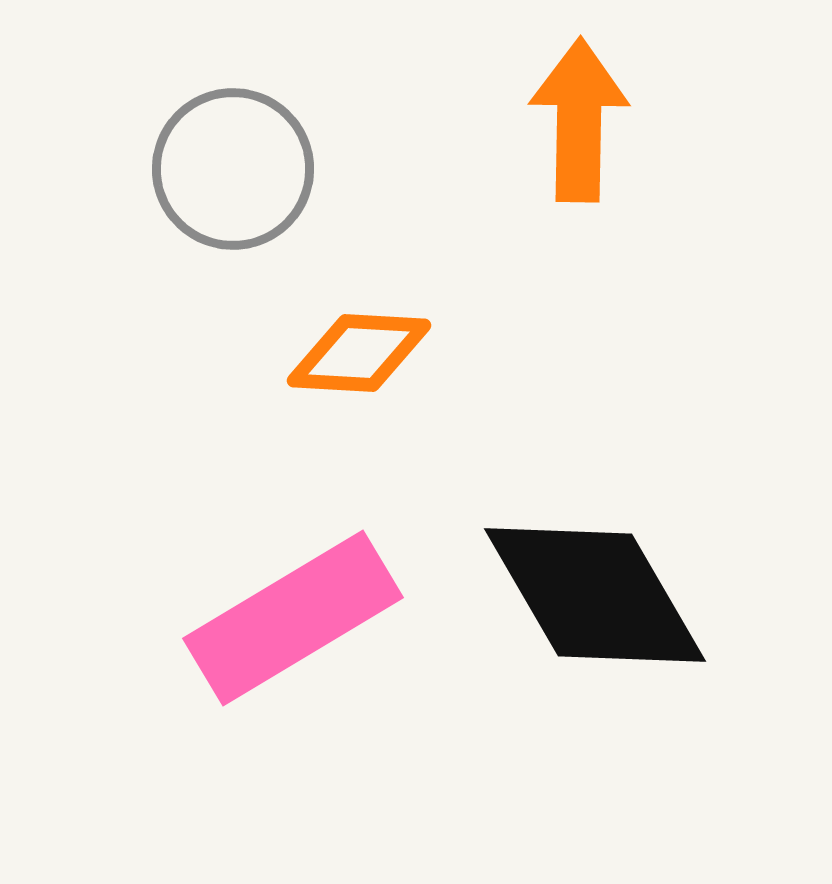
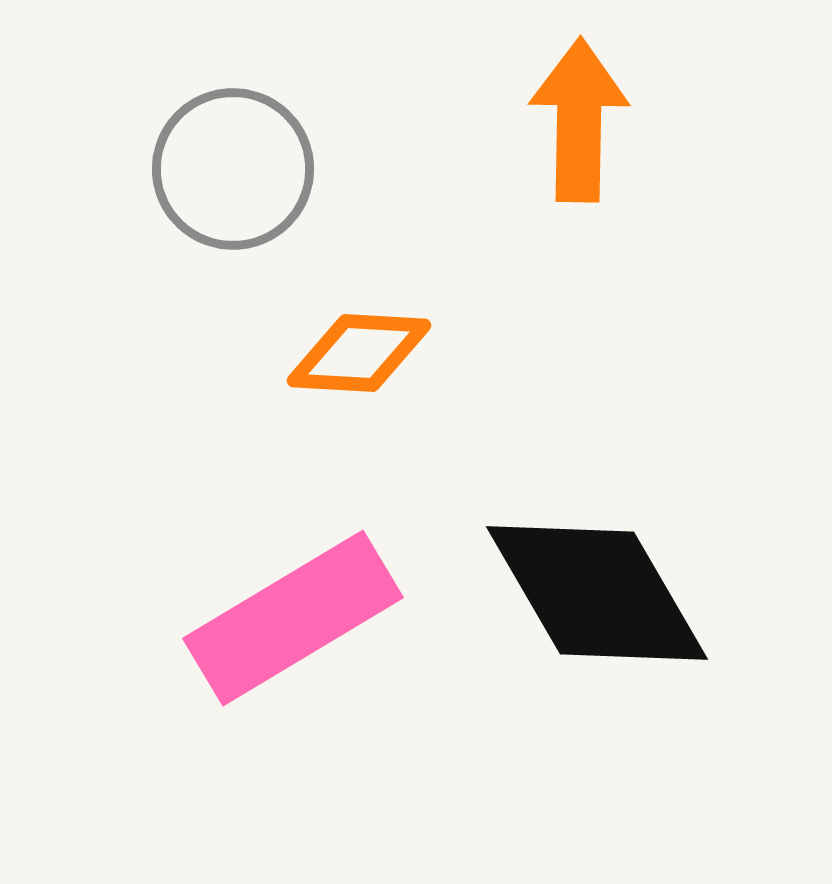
black diamond: moved 2 px right, 2 px up
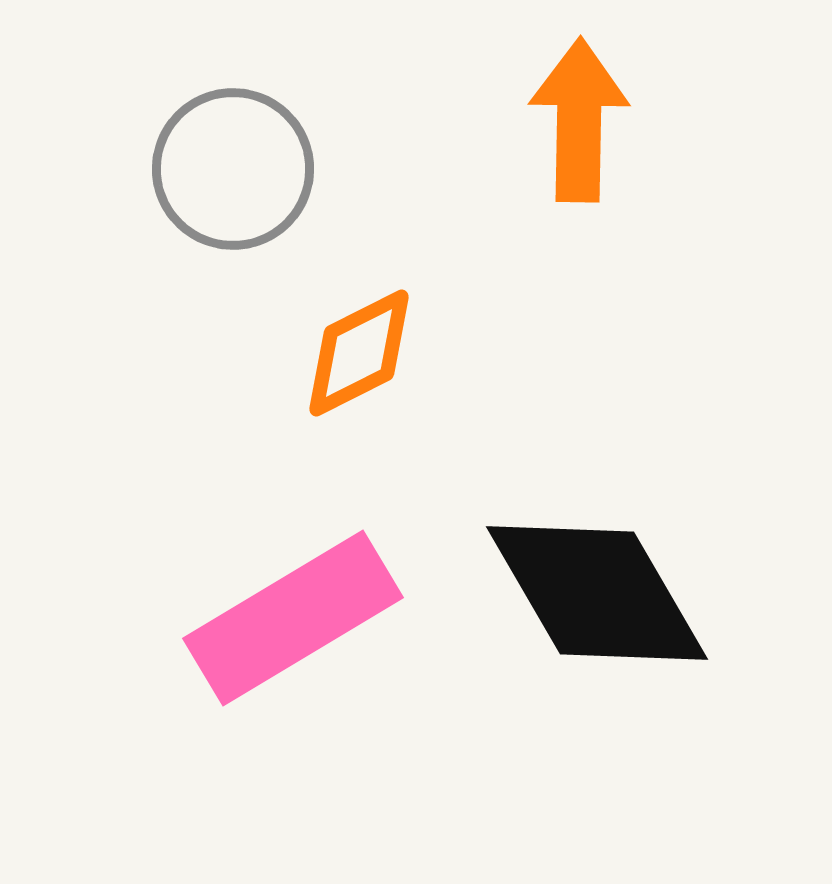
orange diamond: rotated 30 degrees counterclockwise
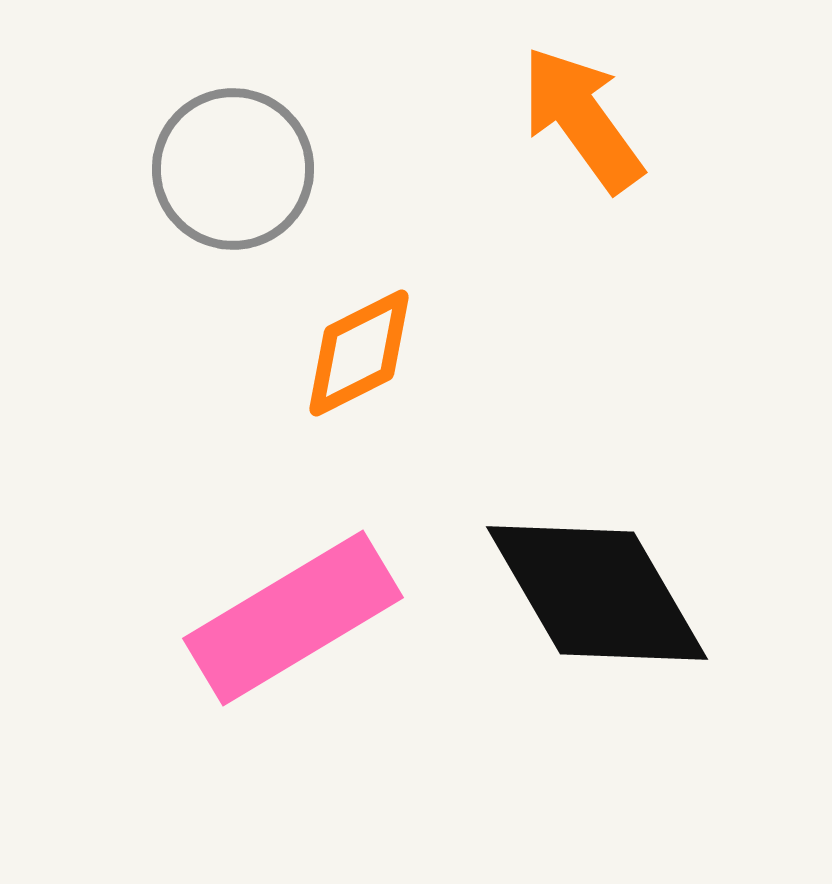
orange arrow: moved 3 px right, 1 px up; rotated 37 degrees counterclockwise
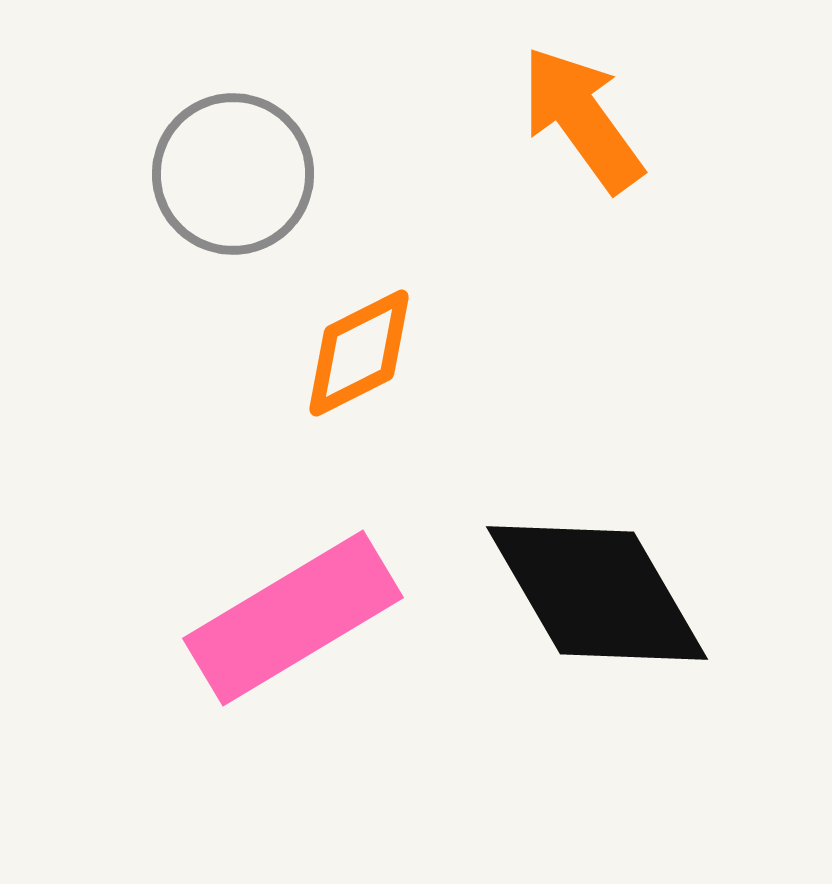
gray circle: moved 5 px down
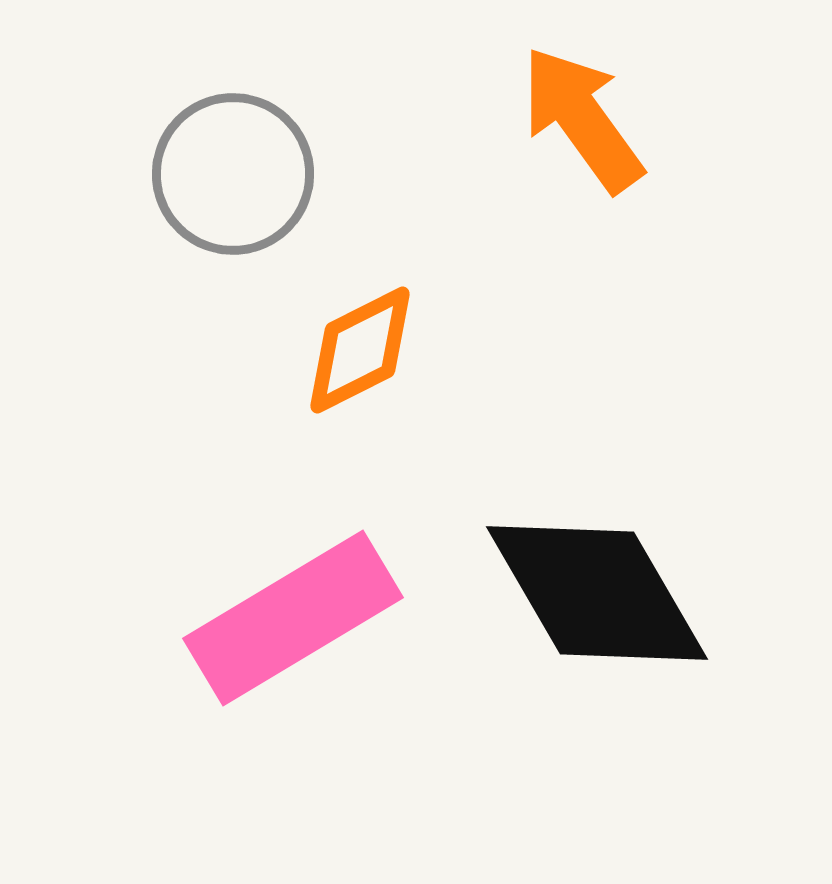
orange diamond: moved 1 px right, 3 px up
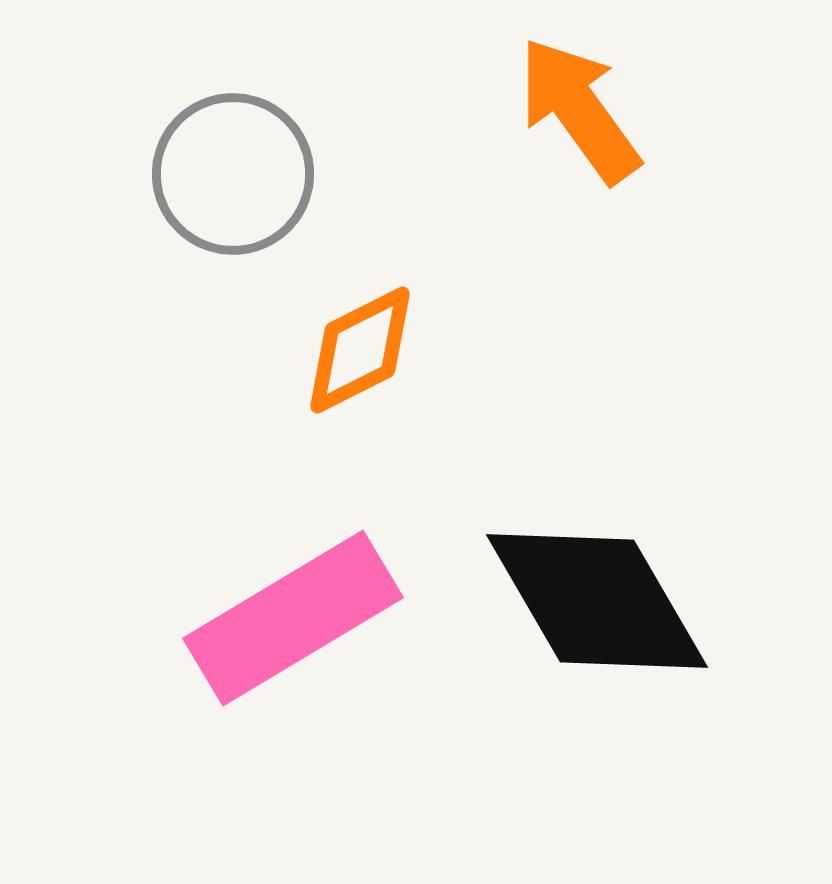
orange arrow: moved 3 px left, 9 px up
black diamond: moved 8 px down
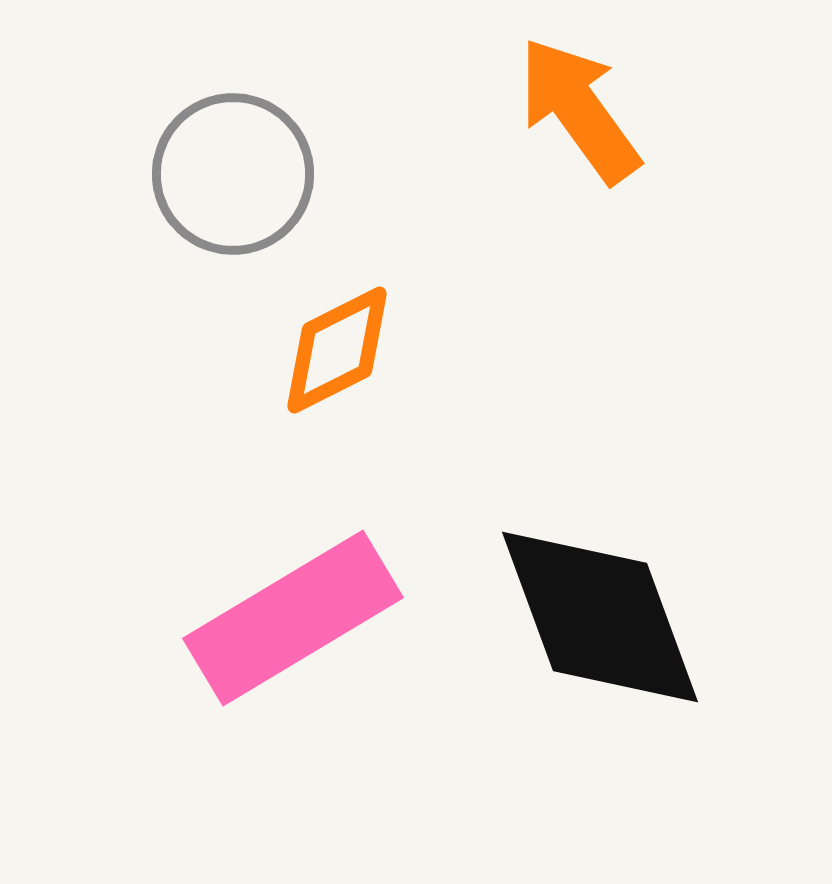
orange diamond: moved 23 px left
black diamond: moved 3 px right, 16 px down; rotated 10 degrees clockwise
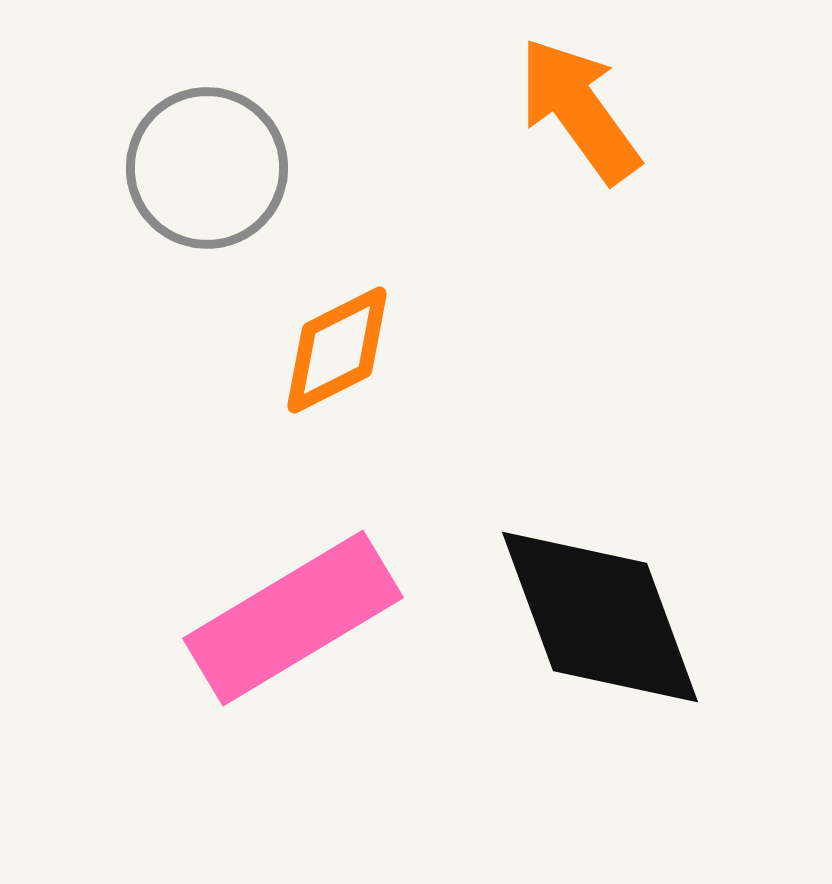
gray circle: moved 26 px left, 6 px up
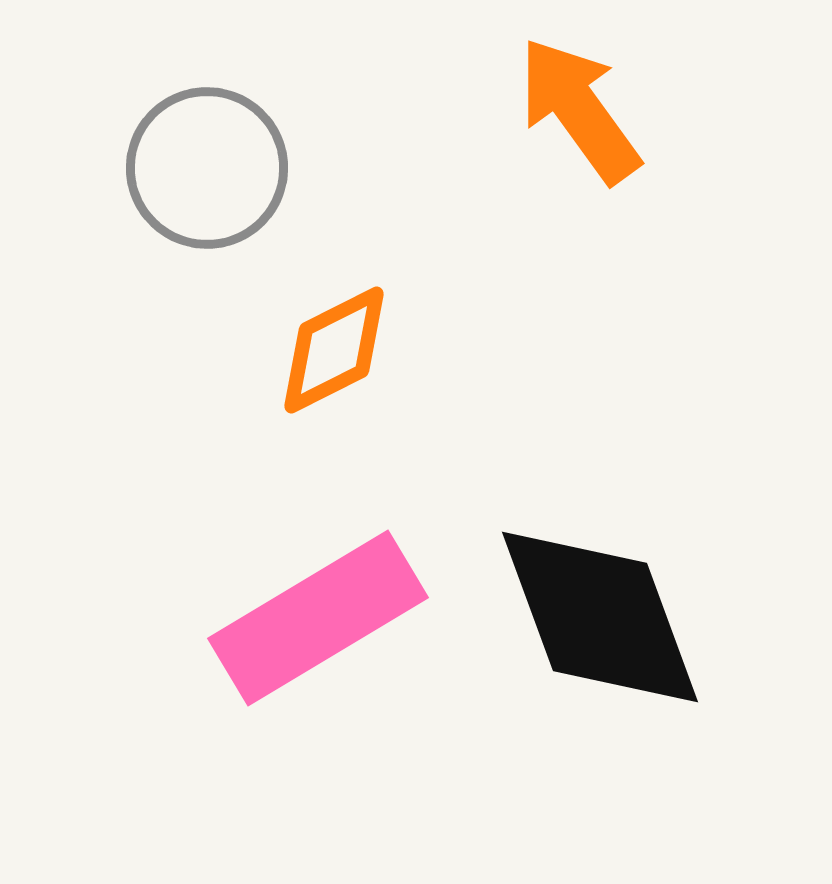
orange diamond: moved 3 px left
pink rectangle: moved 25 px right
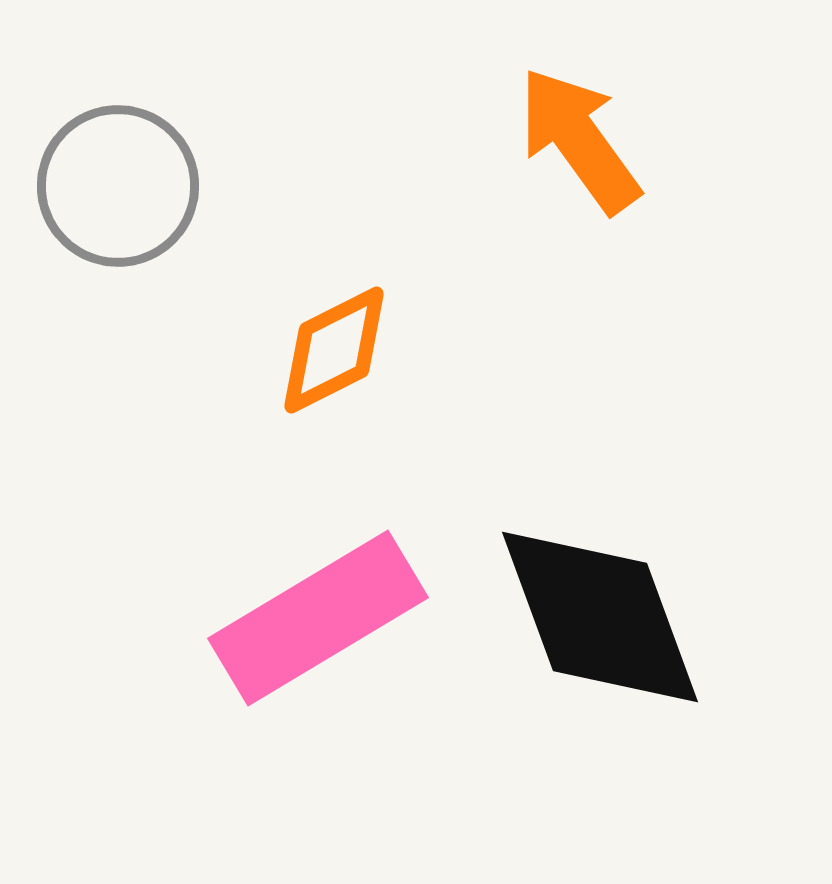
orange arrow: moved 30 px down
gray circle: moved 89 px left, 18 px down
